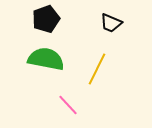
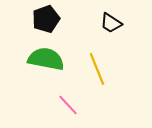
black trapezoid: rotated 10 degrees clockwise
yellow line: rotated 48 degrees counterclockwise
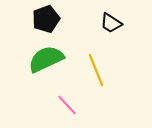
green semicircle: rotated 36 degrees counterclockwise
yellow line: moved 1 px left, 1 px down
pink line: moved 1 px left
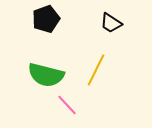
green semicircle: moved 16 px down; rotated 141 degrees counterclockwise
yellow line: rotated 48 degrees clockwise
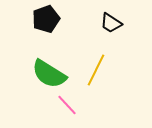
green semicircle: moved 3 px right, 1 px up; rotated 18 degrees clockwise
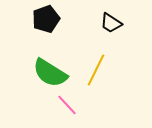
green semicircle: moved 1 px right, 1 px up
